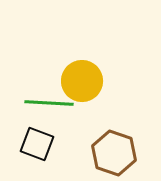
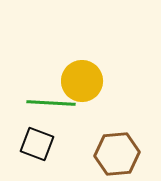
green line: moved 2 px right
brown hexagon: moved 3 px right, 1 px down; rotated 24 degrees counterclockwise
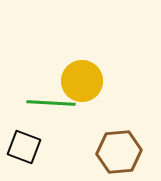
black square: moved 13 px left, 3 px down
brown hexagon: moved 2 px right, 2 px up
